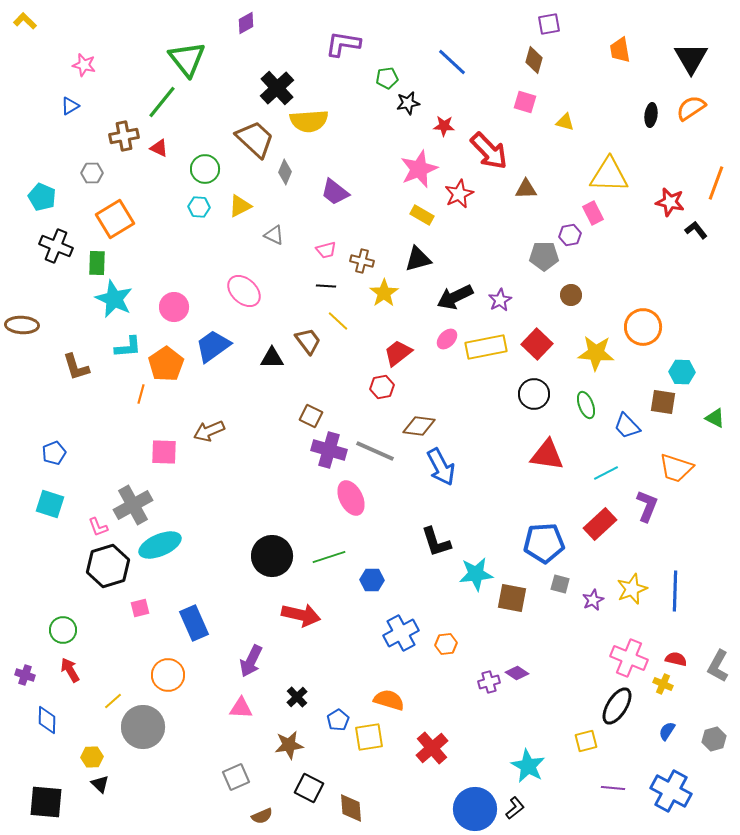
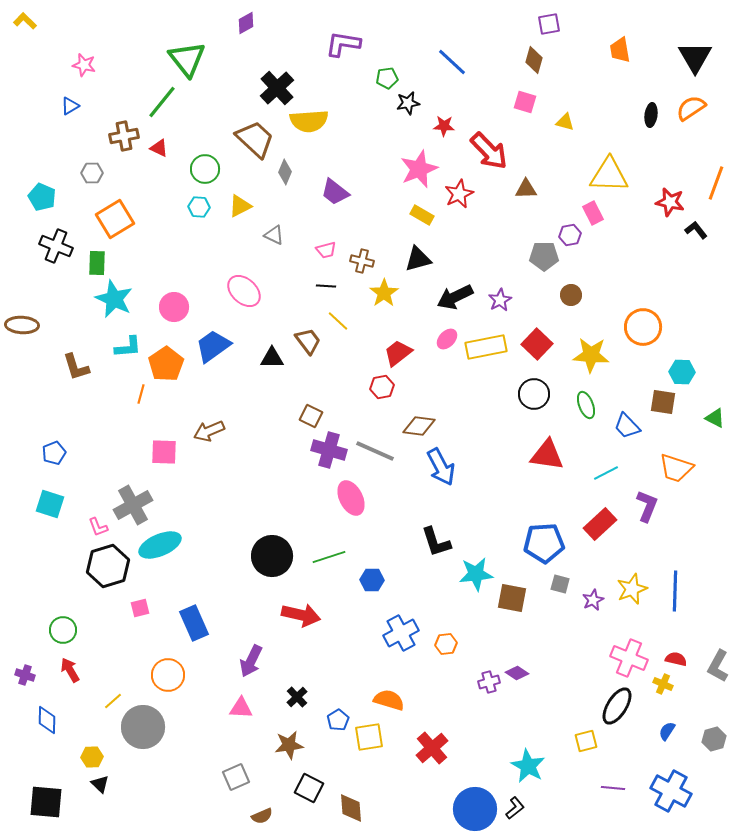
black triangle at (691, 58): moved 4 px right, 1 px up
yellow star at (596, 353): moved 5 px left, 2 px down
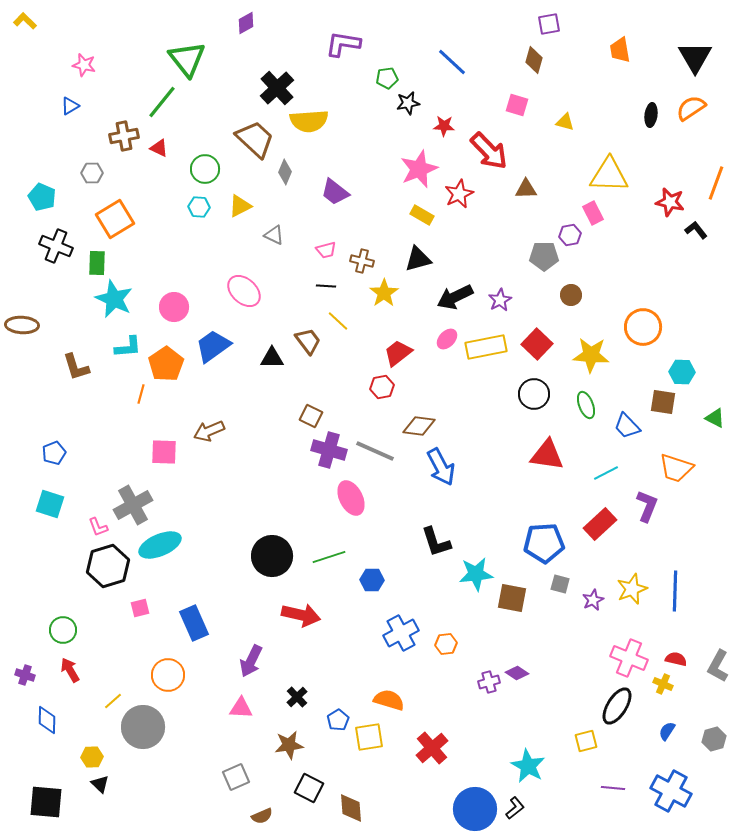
pink square at (525, 102): moved 8 px left, 3 px down
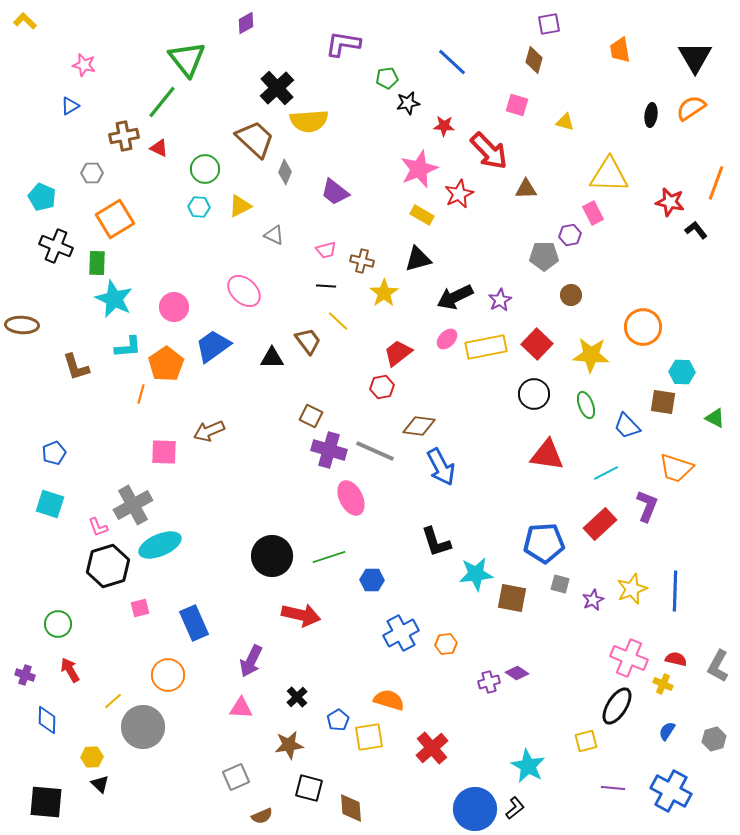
green circle at (63, 630): moved 5 px left, 6 px up
black square at (309, 788): rotated 12 degrees counterclockwise
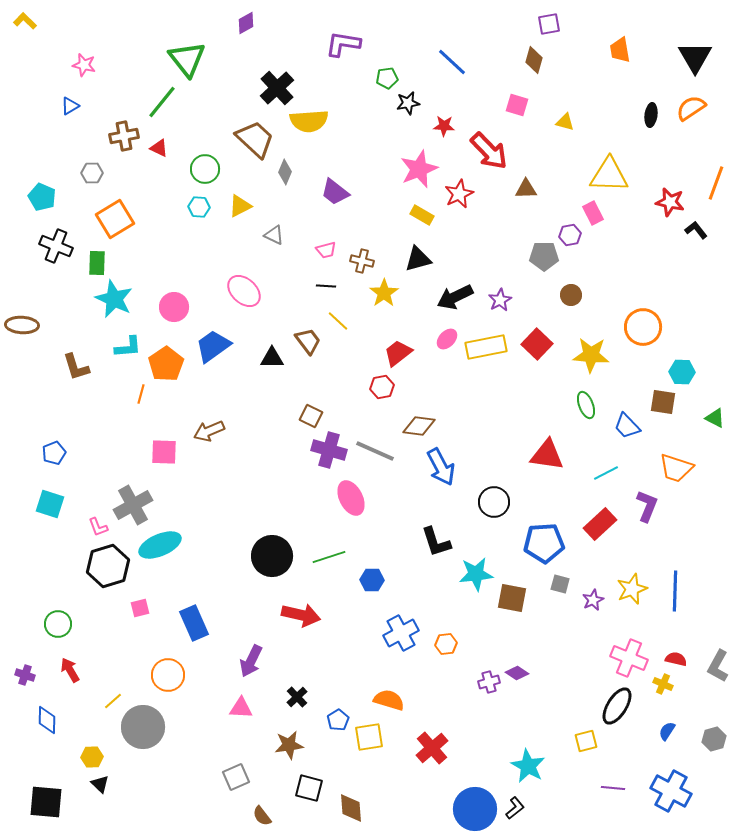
black circle at (534, 394): moved 40 px left, 108 px down
brown semicircle at (262, 816): rotated 75 degrees clockwise
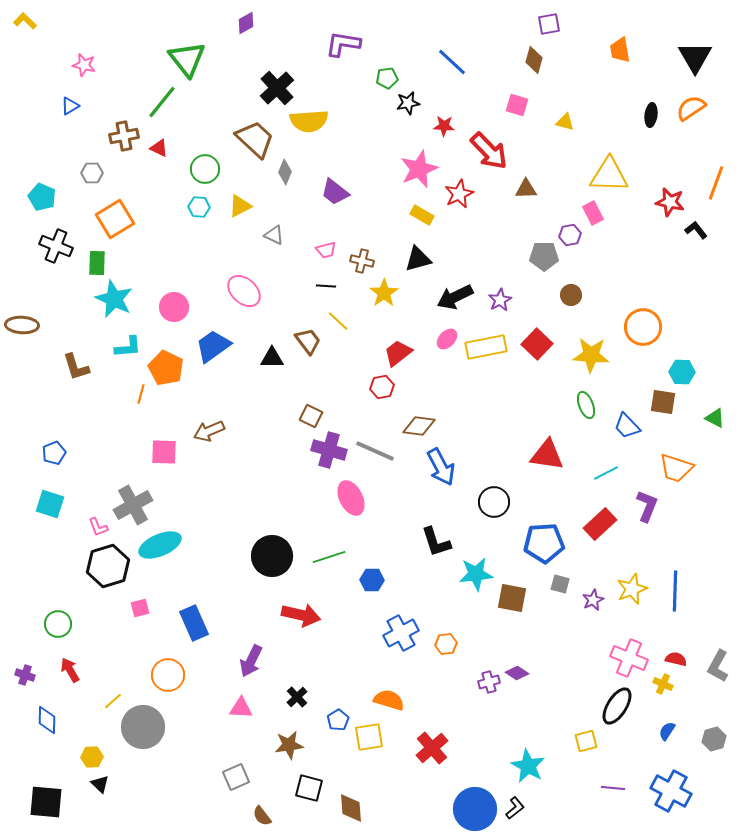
orange pentagon at (166, 364): moved 4 px down; rotated 12 degrees counterclockwise
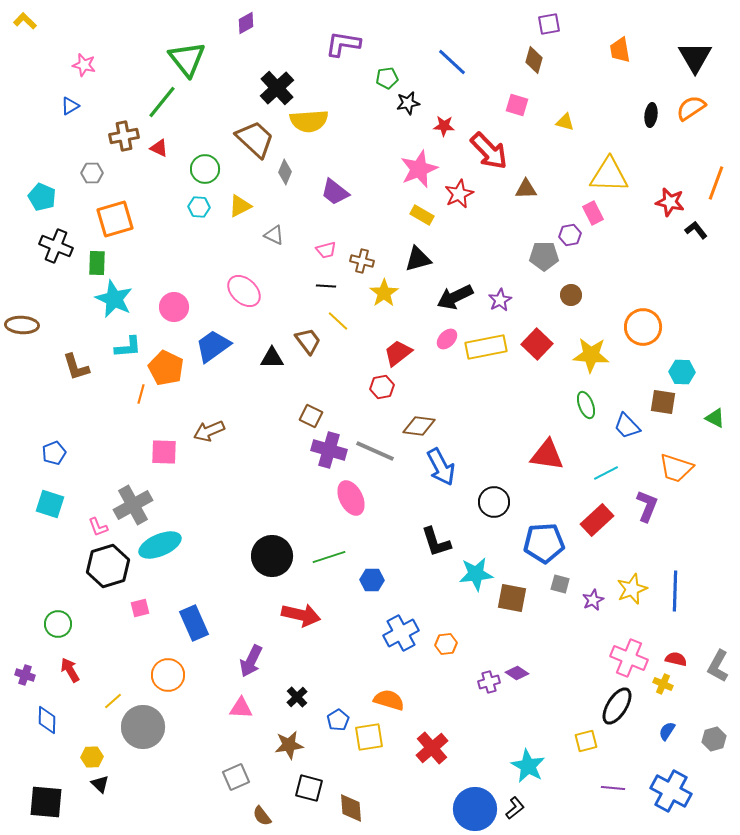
orange square at (115, 219): rotated 15 degrees clockwise
red rectangle at (600, 524): moved 3 px left, 4 px up
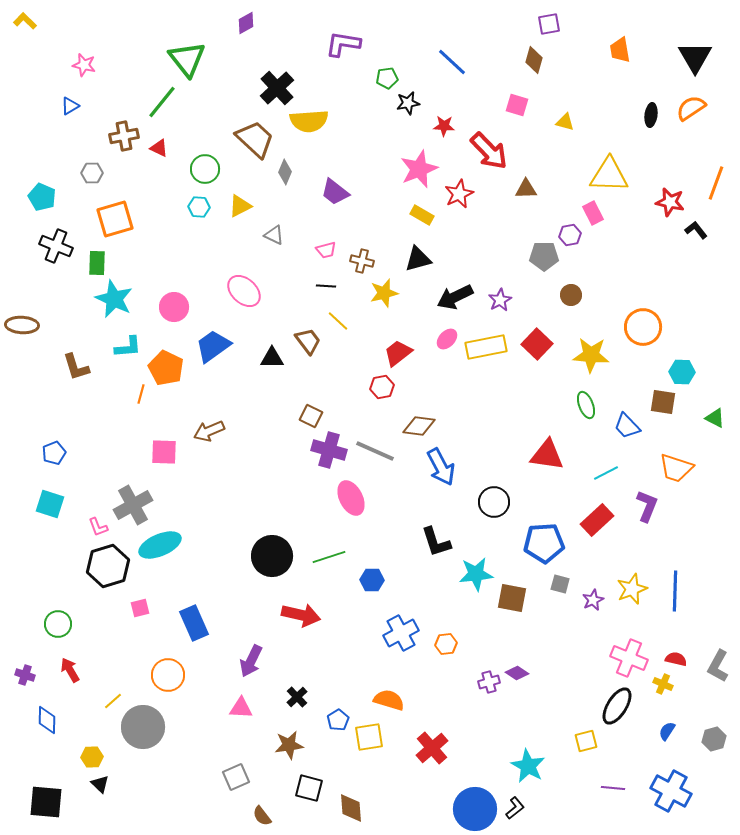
yellow star at (384, 293): rotated 20 degrees clockwise
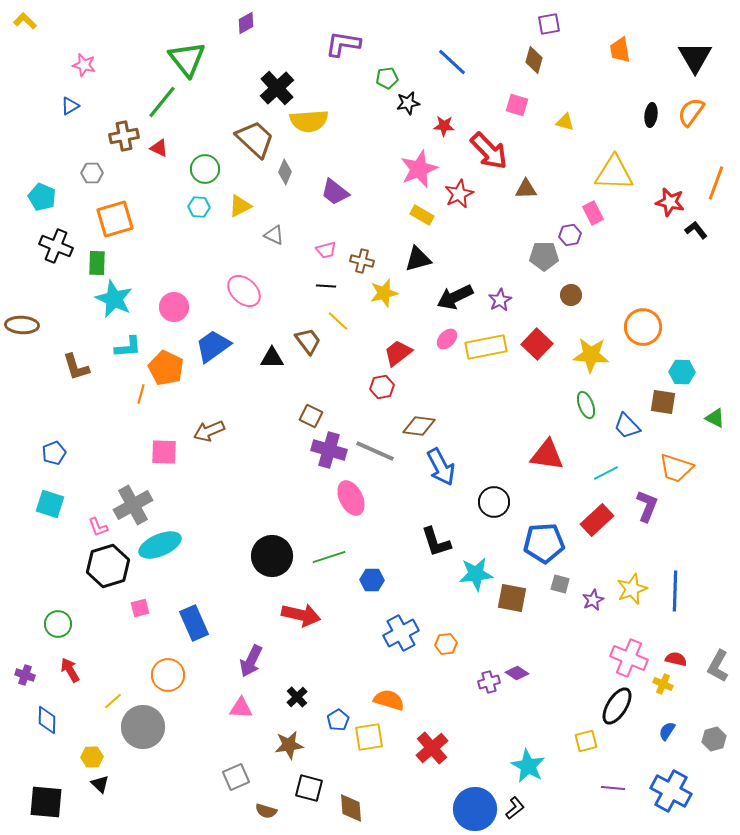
orange semicircle at (691, 108): moved 4 px down; rotated 20 degrees counterclockwise
yellow triangle at (609, 175): moved 5 px right, 2 px up
brown semicircle at (262, 816): moved 4 px right, 5 px up; rotated 35 degrees counterclockwise
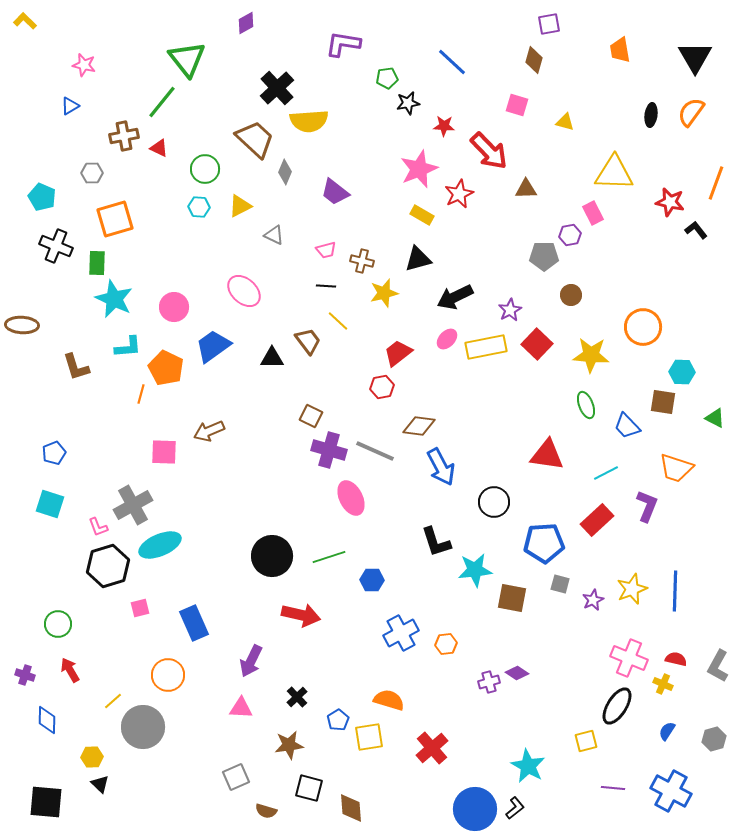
purple star at (500, 300): moved 10 px right, 10 px down
cyan star at (476, 574): moved 1 px left, 4 px up
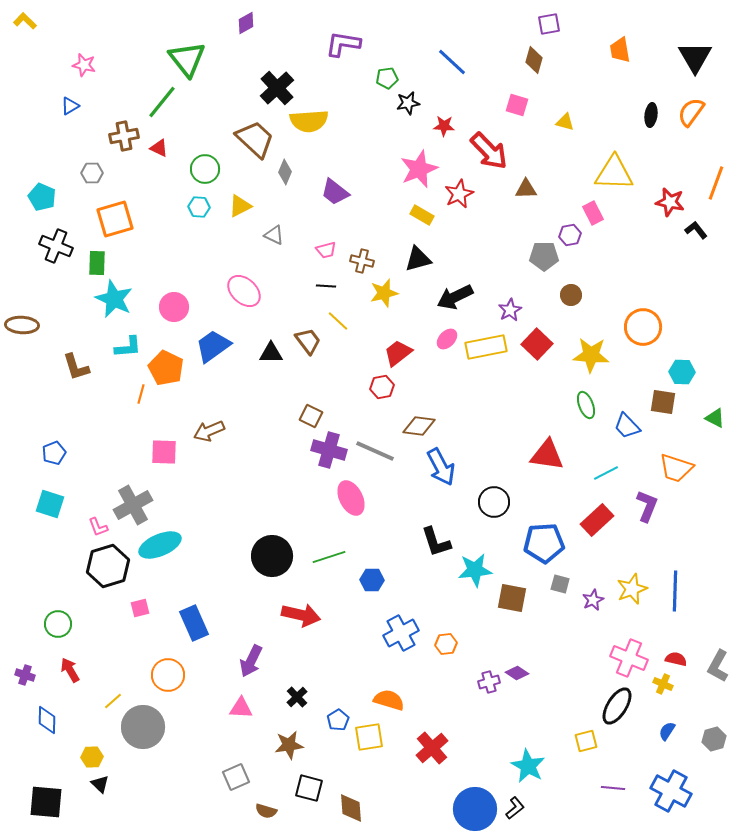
black triangle at (272, 358): moved 1 px left, 5 px up
